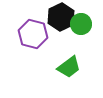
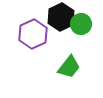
purple hexagon: rotated 20 degrees clockwise
green trapezoid: rotated 15 degrees counterclockwise
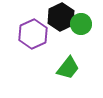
green trapezoid: moved 1 px left, 1 px down
